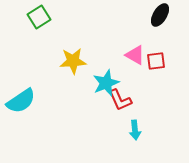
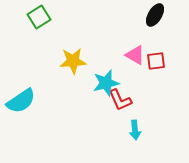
black ellipse: moved 5 px left
cyan star: rotated 8 degrees clockwise
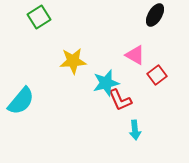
red square: moved 1 px right, 14 px down; rotated 30 degrees counterclockwise
cyan semicircle: rotated 16 degrees counterclockwise
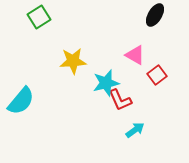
cyan arrow: rotated 120 degrees counterclockwise
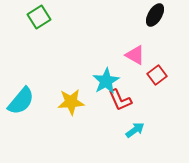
yellow star: moved 2 px left, 41 px down
cyan star: moved 2 px up; rotated 16 degrees counterclockwise
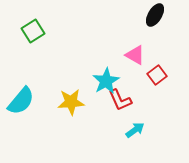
green square: moved 6 px left, 14 px down
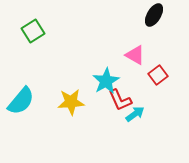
black ellipse: moved 1 px left
red square: moved 1 px right
cyan arrow: moved 16 px up
